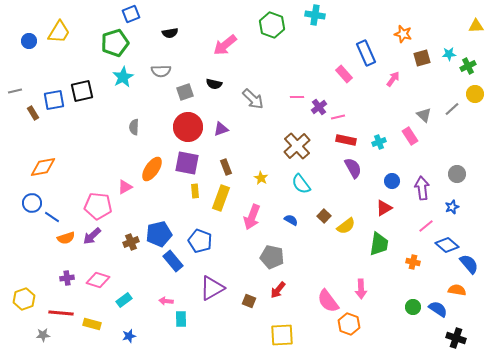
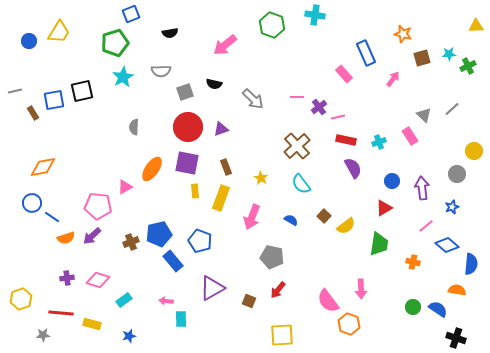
yellow circle at (475, 94): moved 1 px left, 57 px down
blue semicircle at (469, 264): moved 2 px right; rotated 45 degrees clockwise
yellow hexagon at (24, 299): moved 3 px left
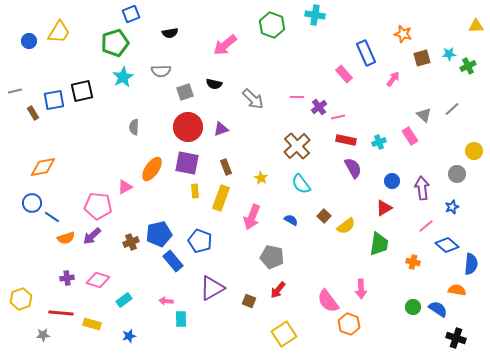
yellow square at (282, 335): moved 2 px right, 1 px up; rotated 30 degrees counterclockwise
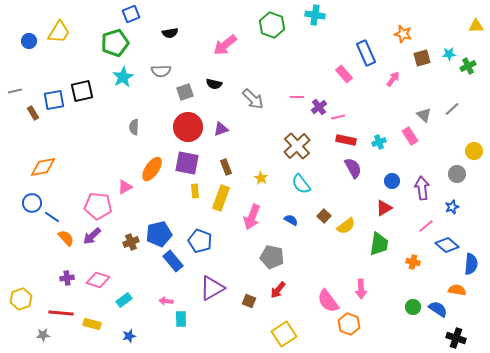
orange semicircle at (66, 238): rotated 114 degrees counterclockwise
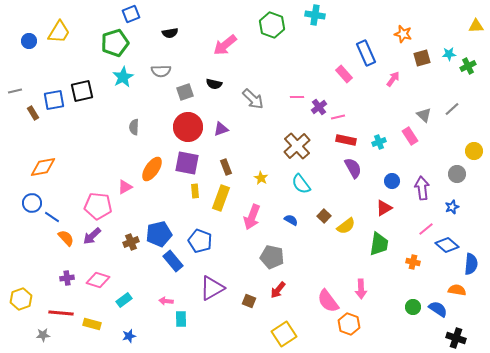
pink line at (426, 226): moved 3 px down
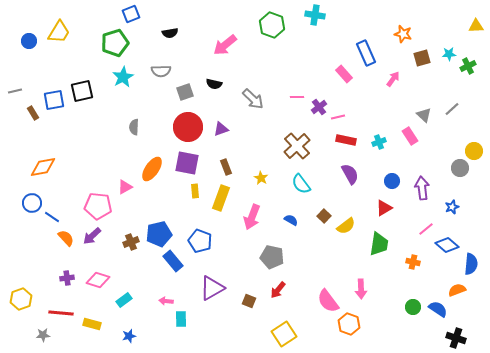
purple semicircle at (353, 168): moved 3 px left, 6 px down
gray circle at (457, 174): moved 3 px right, 6 px up
orange semicircle at (457, 290): rotated 30 degrees counterclockwise
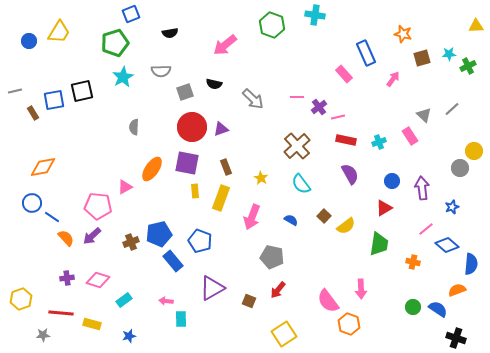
red circle at (188, 127): moved 4 px right
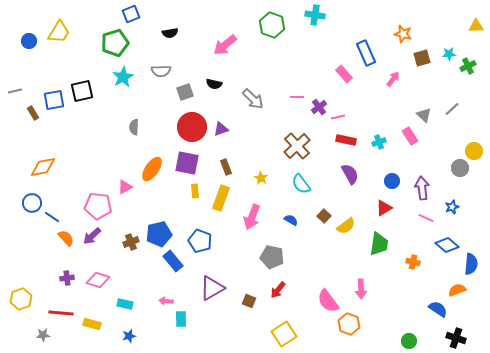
pink line at (426, 229): moved 11 px up; rotated 63 degrees clockwise
cyan rectangle at (124, 300): moved 1 px right, 4 px down; rotated 49 degrees clockwise
green circle at (413, 307): moved 4 px left, 34 px down
